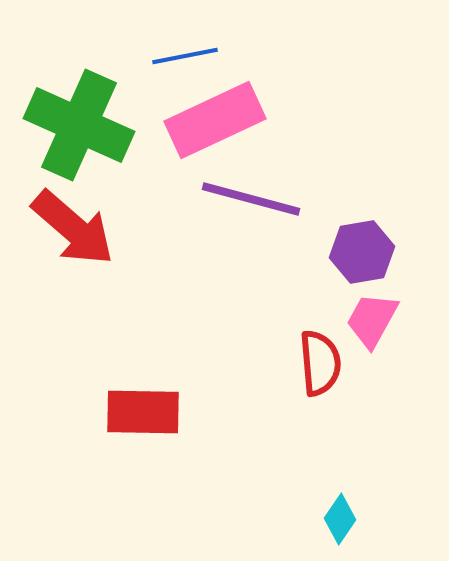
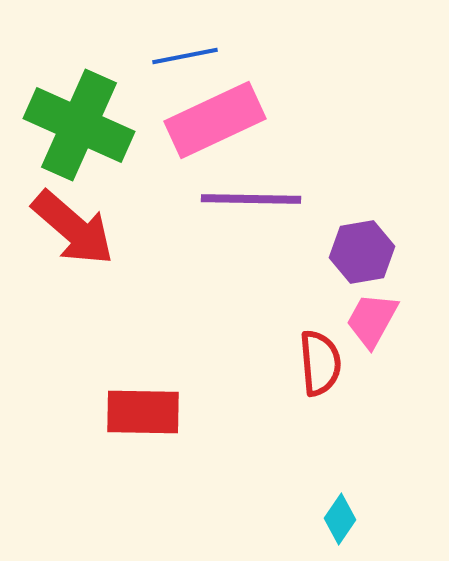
purple line: rotated 14 degrees counterclockwise
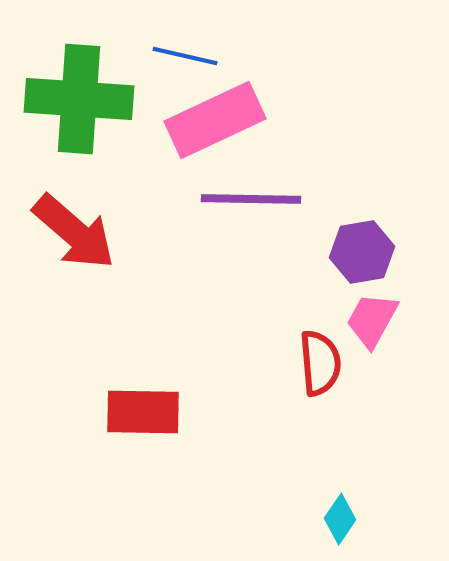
blue line: rotated 24 degrees clockwise
green cross: moved 26 px up; rotated 20 degrees counterclockwise
red arrow: moved 1 px right, 4 px down
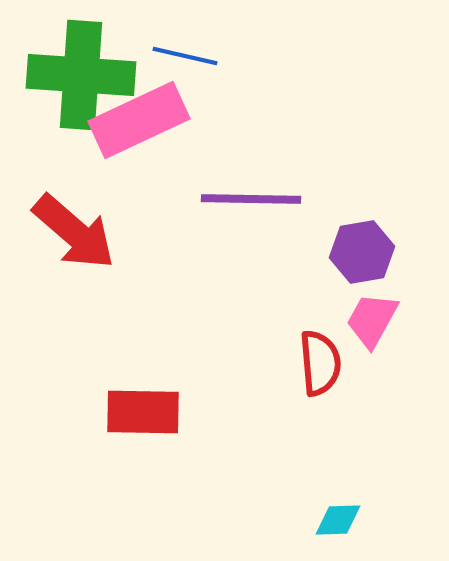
green cross: moved 2 px right, 24 px up
pink rectangle: moved 76 px left
cyan diamond: moved 2 px left, 1 px down; rotated 54 degrees clockwise
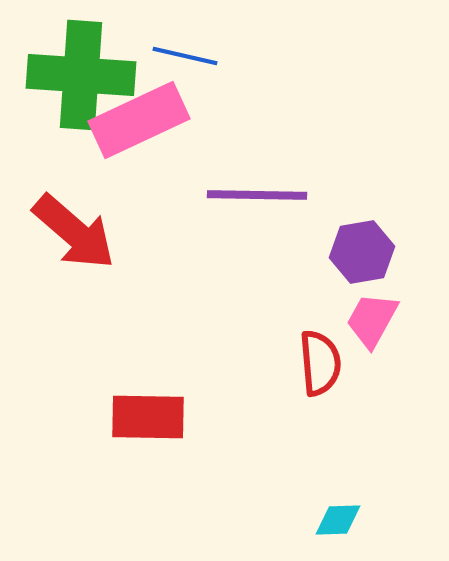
purple line: moved 6 px right, 4 px up
red rectangle: moved 5 px right, 5 px down
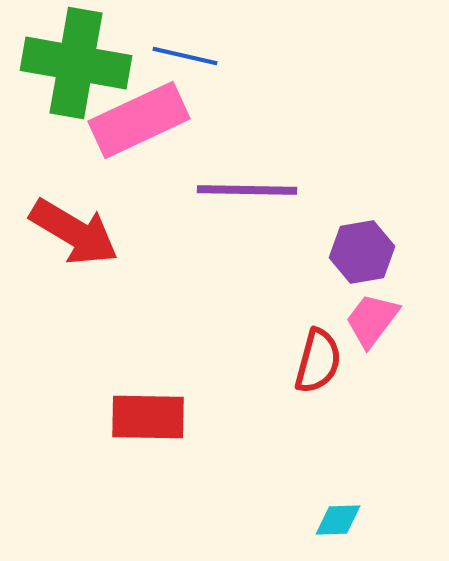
green cross: moved 5 px left, 12 px up; rotated 6 degrees clockwise
purple line: moved 10 px left, 5 px up
red arrow: rotated 10 degrees counterclockwise
pink trapezoid: rotated 8 degrees clockwise
red semicircle: moved 2 px left, 2 px up; rotated 20 degrees clockwise
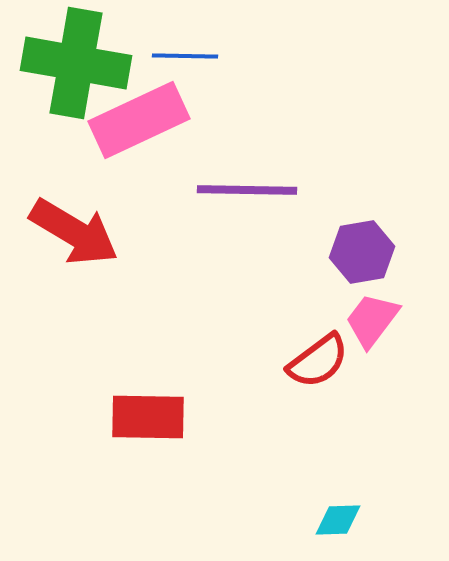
blue line: rotated 12 degrees counterclockwise
red semicircle: rotated 38 degrees clockwise
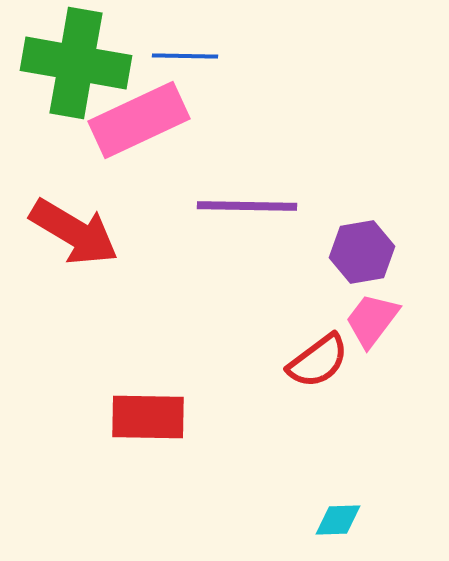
purple line: moved 16 px down
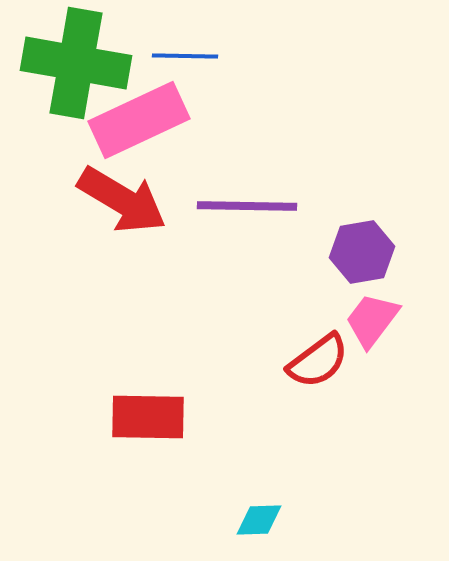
red arrow: moved 48 px right, 32 px up
cyan diamond: moved 79 px left
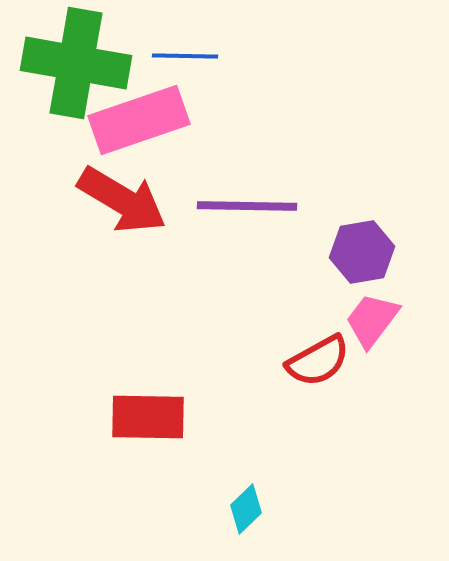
pink rectangle: rotated 6 degrees clockwise
red semicircle: rotated 8 degrees clockwise
cyan diamond: moved 13 px left, 11 px up; rotated 42 degrees counterclockwise
